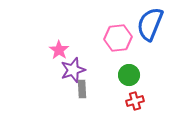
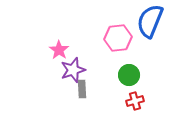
blue semicircle: moved 3 px up
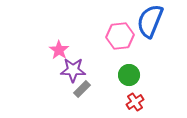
pink hexagon: moved 2 px right, 2 px up
purple star: rotated 20 degrees clockwise
gray rectangle: rotated 48 degrees clockwise
red cross: moved 1 px down; rotated 18 degrees counterclockwise
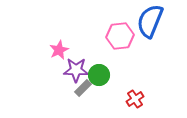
pink star: rotated 12 degrees clockwise
purple star: moved 3 px right
green circle: moved 30 px left
gray rectangle: moved 1 px right, 1 px up
red cross: moved 3 px up
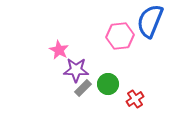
pink star: rotated 18 degrees counterclockwise
green circle: moved 9 px right, 9 px down
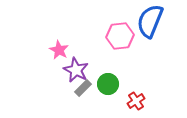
purple star: rotated 25 degrees clockwise
red cross: moved 1 px right, 2 px down
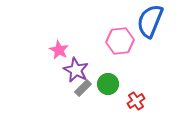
pink hexagon: moved 5 px down
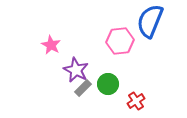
pink star: moved 8 px left, 5 px up
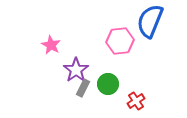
purple star: rotated 10 degrees clockwise
gray rectangle: rotated 18 degrees counterclockwise
